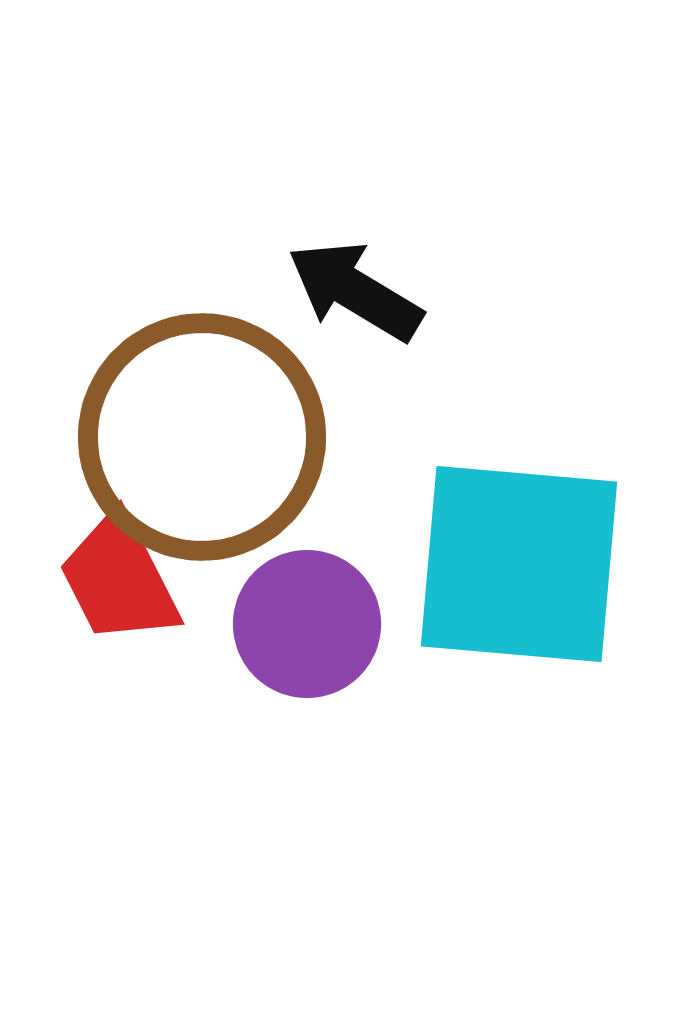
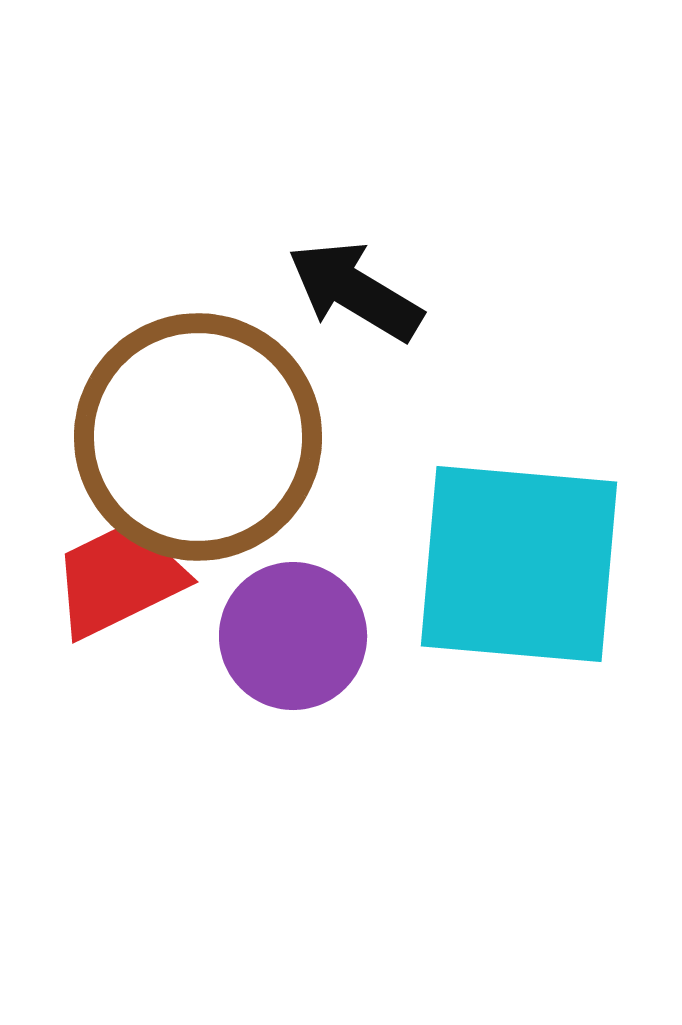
brown circle: moved 4 px left
red trapezoid: rotated 91 degrees clockwise
purple circle: moved 14 px left, 12 px down
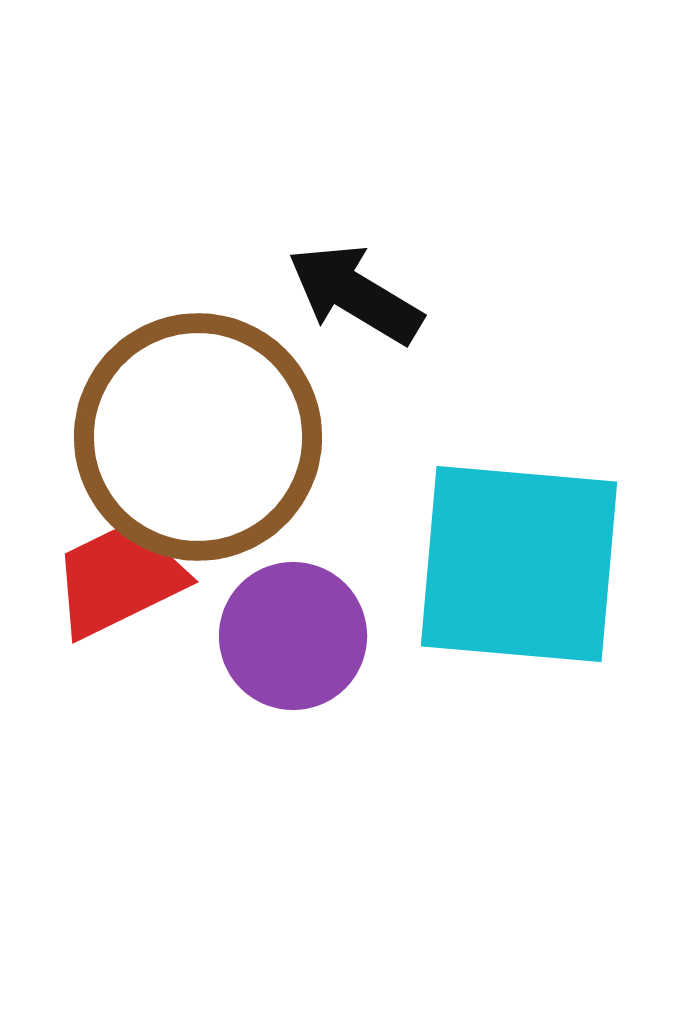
black arrow: moved 3 px down
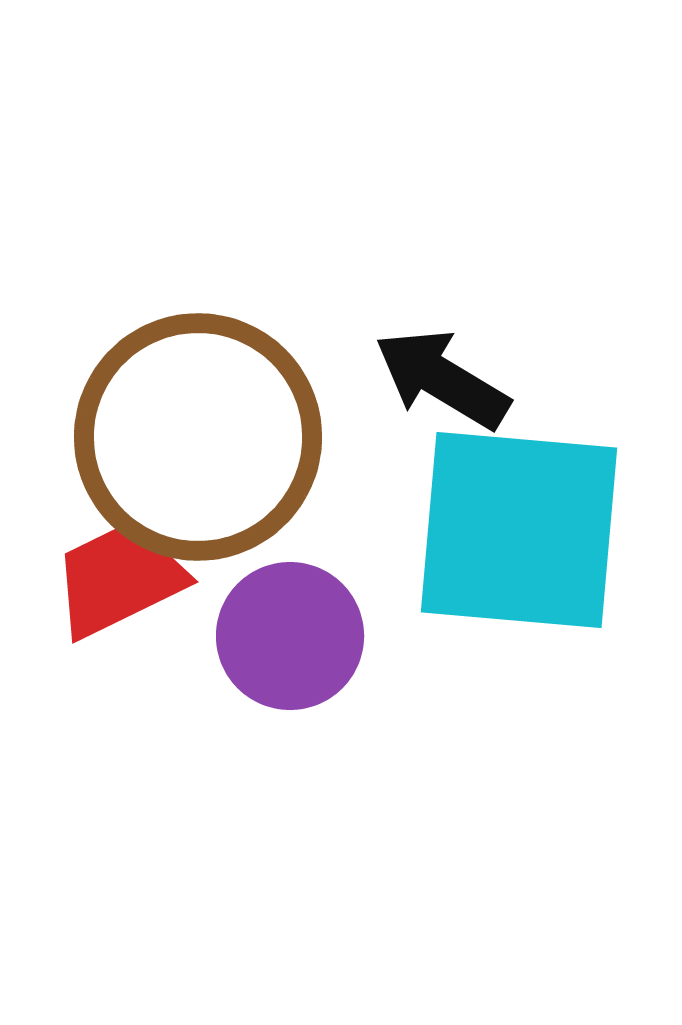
black arrow: moved 87 px right, 85 px down
cyan square: moved 34 px up
purple circle: moved 3 px left
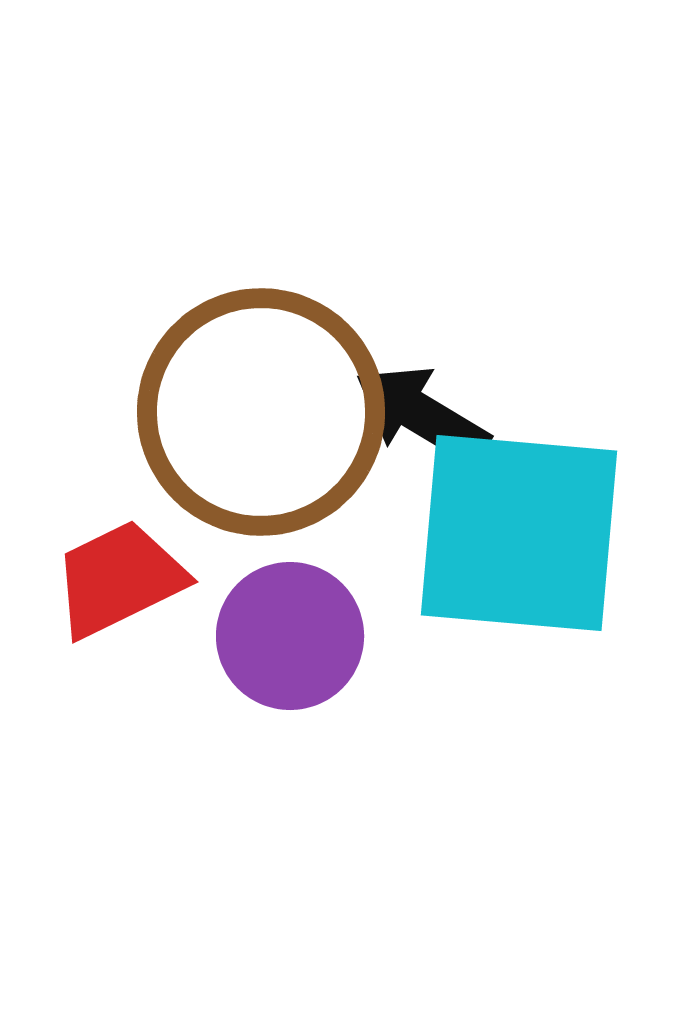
black arrow: moved 20 px left, 36 px down
brown circle: moved 63 px right, 25 px up
cyan square: moved 3 px down
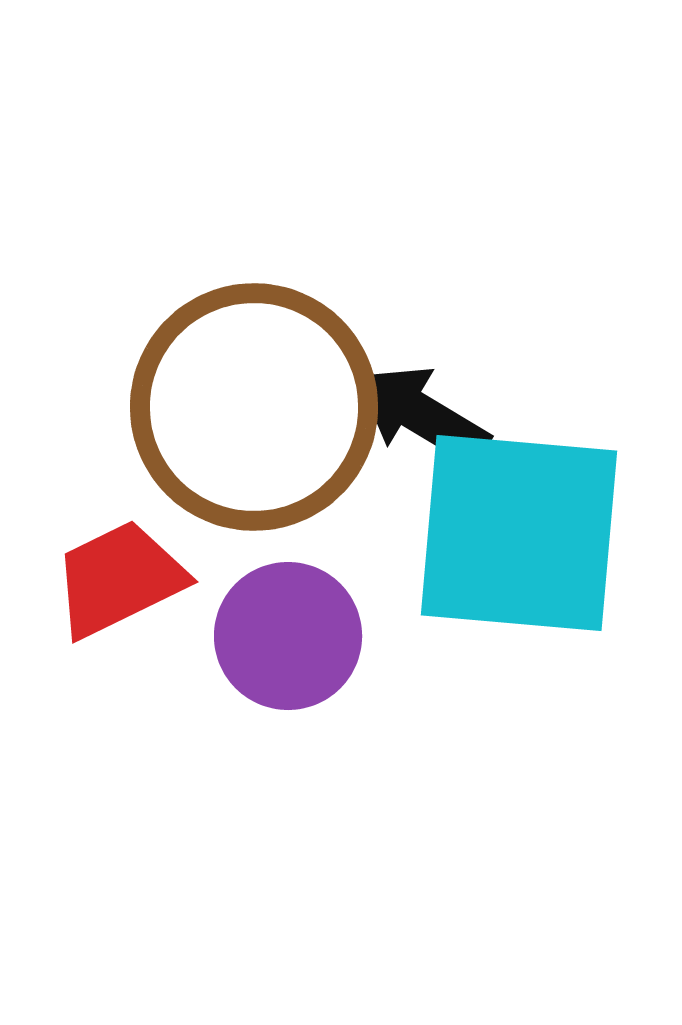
brown circle: moved 7 px left, 5 px up
purple circle: moved 2 px left
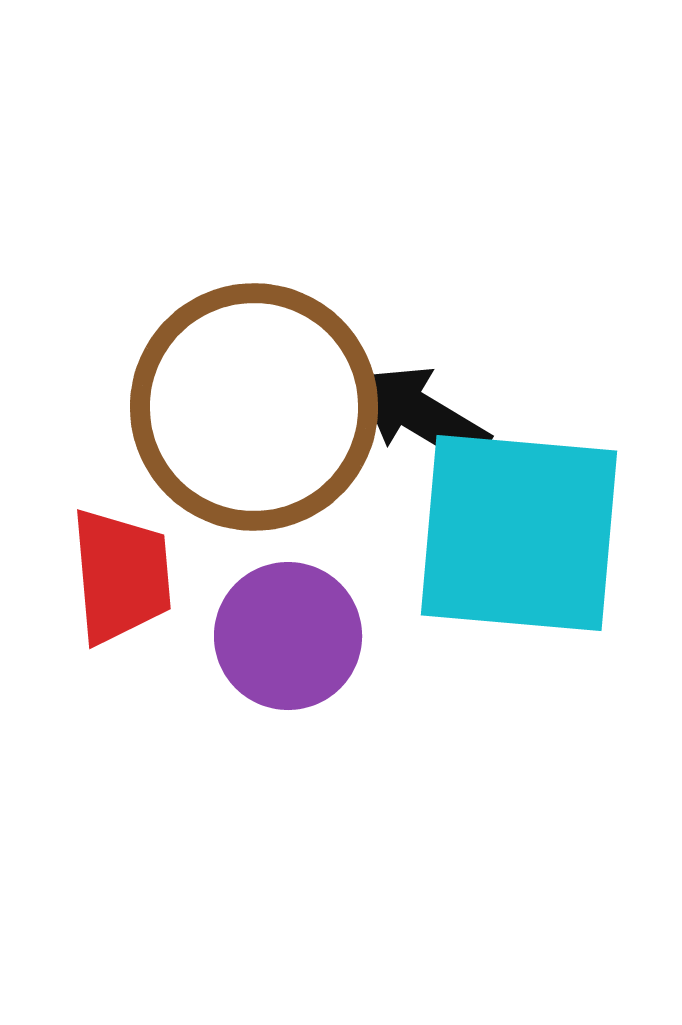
red trapezoid: moved 2 px right, 3 px up; rotated 111 degrees clockwise
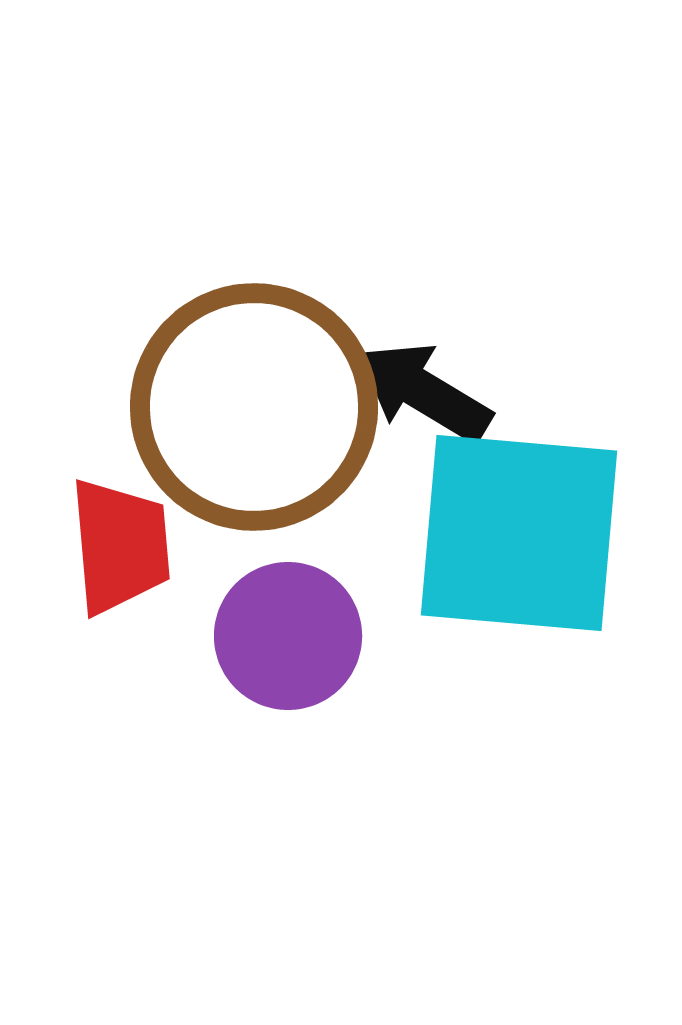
black arrow: moved 2 px right, 23 px up
red trapezoid: moved 1 px left, 30 px up
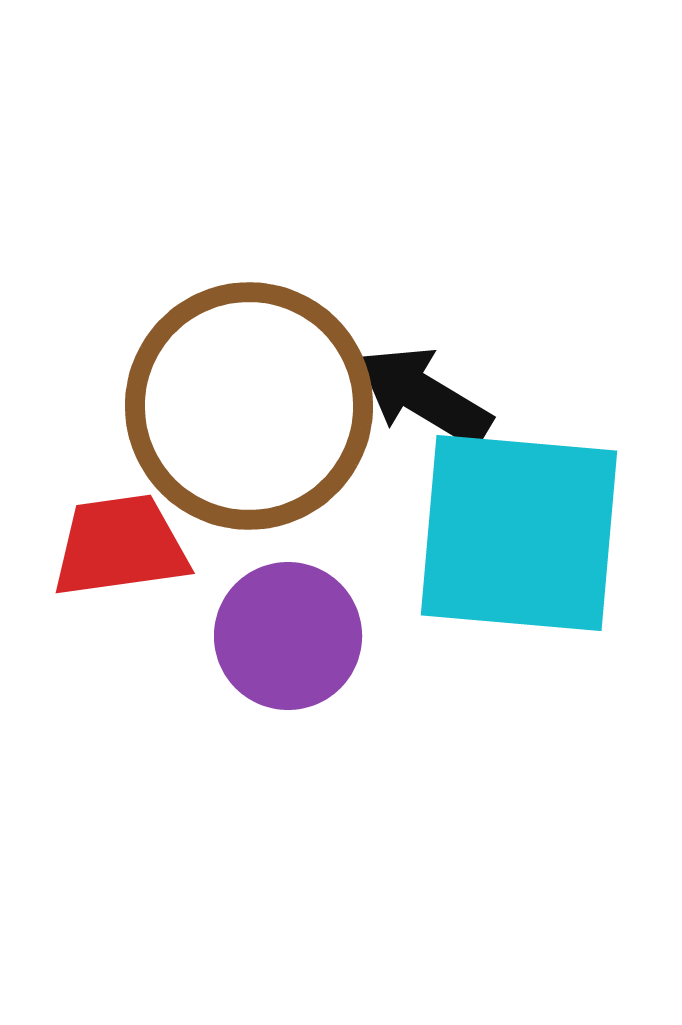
black arrow: moved 4 px down
brown circle: moved 5 px left, 1 px up
red trapezoid: rotated 93 degrees counterclockwise
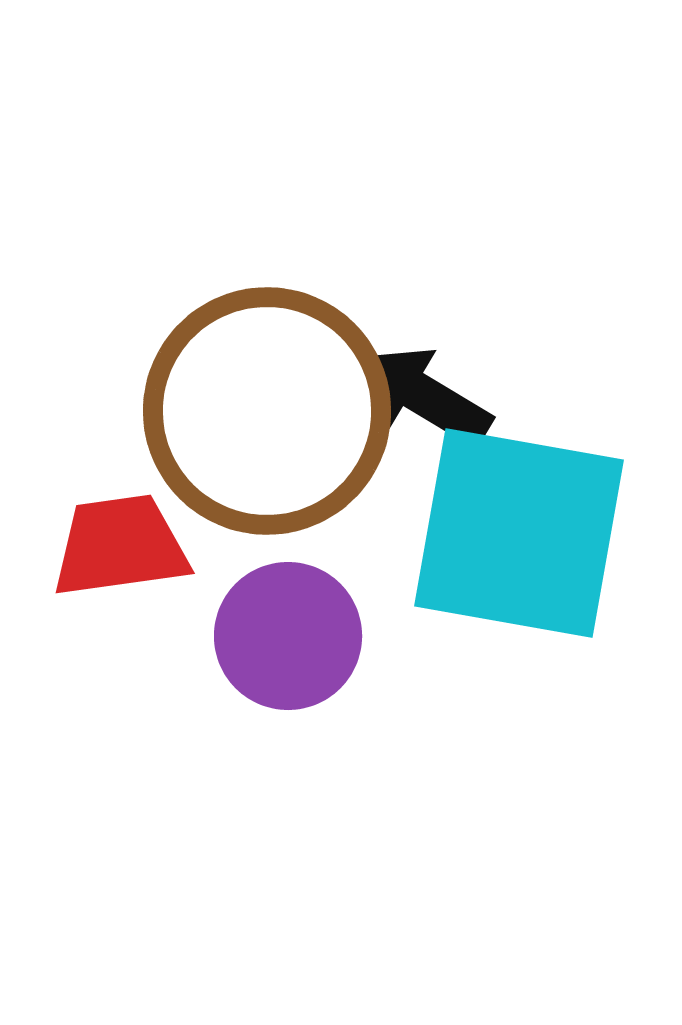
brown circle: moved 18 px right, 5 px down
cyan square: rotated 5 degrees clockwise
